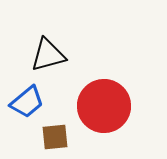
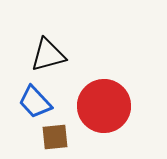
blue trapezoid: moved 8 px right; rotated 87 degrees clockwise
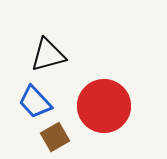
brown square: rotated 24 degrees counterclockwise
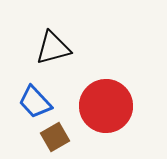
black triangle: moved 5 px right, 7 px up
red circle: moved 2 px right
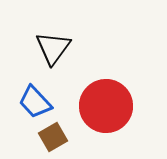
black triangle: rotated 39 degrees counterclockwise
brown square: moved 2 px left
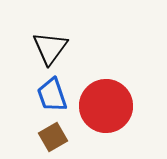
black triangle: moved 3 px left
blue trapezoid: moved 17 px right, 7 px up; rotated 24 degrees clockwise
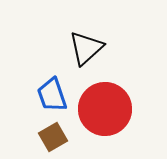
black triangle: moved 36 px right; rotated 12 degrees clockwise
red circle: moved 1 px left, 3 px down
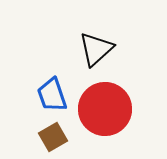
black triangle: moved 10 px right, 1 px down
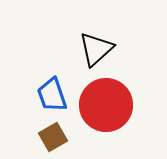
red circle: moved 1 px right, 4 px up
